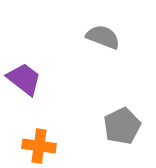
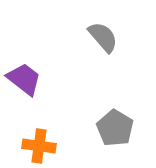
gray semicircle: rotated 28 degrees clockwise
gray pentagon: moved 7 px left, 2 px down; rotated 15 degrees counterclockwise
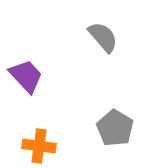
purple trapezoid: moved 2 px right, 3 px up; rotated 9 degrees clockwise
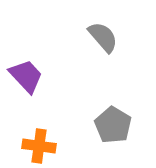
gray pentagon: moved 2 px left, 3 px up
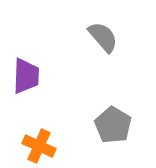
purple trapezoid: rotated 45 degrees clockwise
orange cross: rotated 16 degrees clockwise
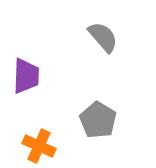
gray pentagon: moved 15 px left, 5 px up
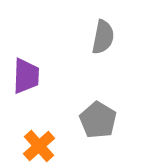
gray semicircle: rotated 52 degrees clockwise
orange cross: rotated 24 degrees clockwise
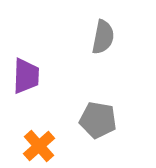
gray pentagon: rotated 21 degrees counterclockwise
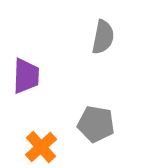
gray pentagon: moved 2 px left, 4 px down
orange cross: moved 2 px right, 1 px down
